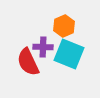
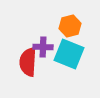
orange hexagon: moved 6 px right; rotated 10 degrees clockwise
red semicircle: rotated 28 degrees clockwise
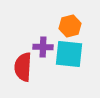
cyan square: rotated 16 degrees counterclockwise
red semicircle: moved 5 px left, 5 px down
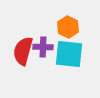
orange hexagon: moved 2 px left, 1 px down; rotated 20 degrees counterclockwise
red semicircle: moved 16 px up; rotated 12 degrees clockwise
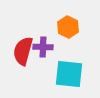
cyan square: moved 20 px down
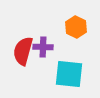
orange hexagon: moved 8 px right
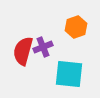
orange hexagon: rotated 15 degrees clockwise
purple cross: rotated 24 degrees counterclockwise
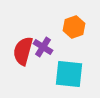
orange hexagon: moved 2 px left
purple cross: rotated 36 degrees counterclockwise
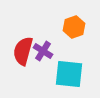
purple cross: moved 4 px down
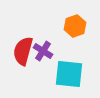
orange hexagon: moved 1 px right, 1 px up
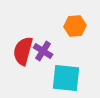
orange hexagon: rotated 15 degrees clockwise
cyan square: moved 3 px left, 4 px down
